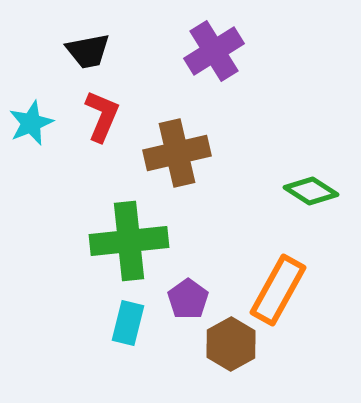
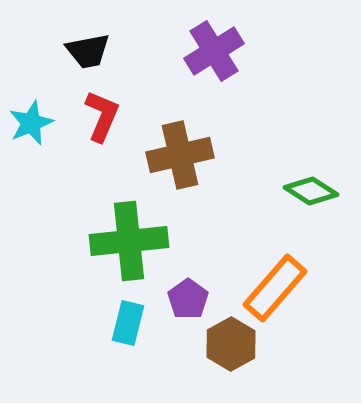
brown cross: moved 3 px right, 2 px down
orange rectangle: moved 3 px left, 2 px up; rotated 12 degrees clockwise
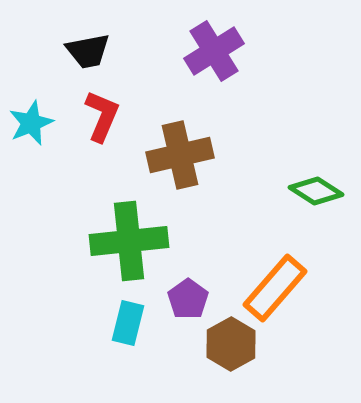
green diamond: moved 5 px right
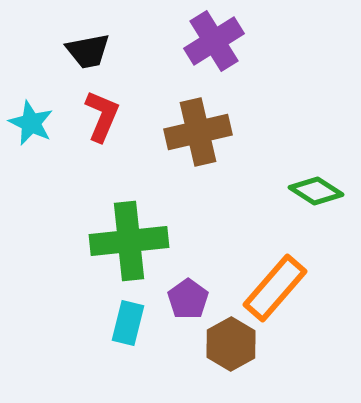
purple cross: moved 10 px up
cyan star: rotated 24 degrees counterclockwise
brown cross: moved 18 px right, 23 px up
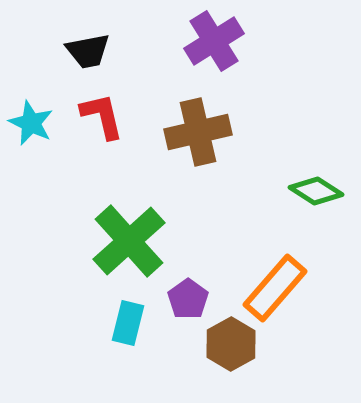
red L-shape: rotated 36 degrees counterclockwise
green cross: rotated 36 degrees counterclockwise
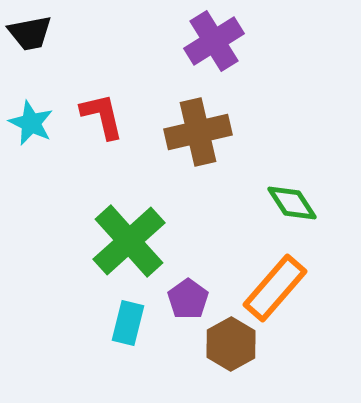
black trapezoid: moved 58 px left, 18 px up
green diamond: moved 24 px left, 12 px down; rotated 24 degrees clockwise
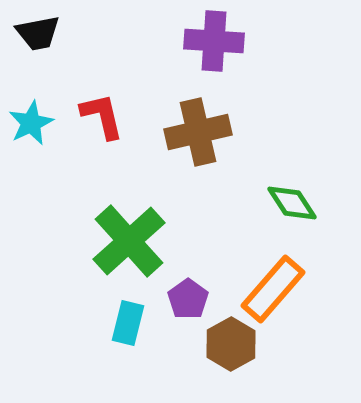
black trapezoid: moved 8 px right
purple cross: rotated 36 degrees clockwise
cyan star: rotated 21 degrees clockwise
orange rectangle: moved 2 px left, 1 px down
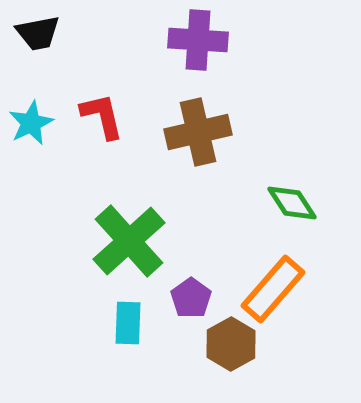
purple cross: moved 16 px left, 1 px up
purple pentagon: moved 3 px right, 1 px up
cyan rectangle: rotated 12 degrees counterclockwise
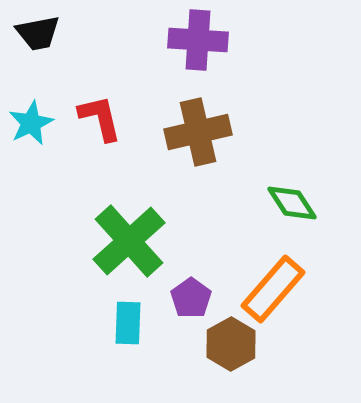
red L-shape: moved 2 px left, 2 px down
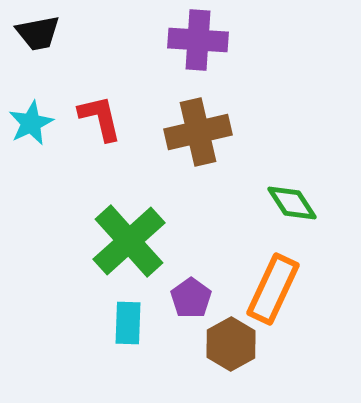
orange rectangle: rotated 16 degrees counterclockwise
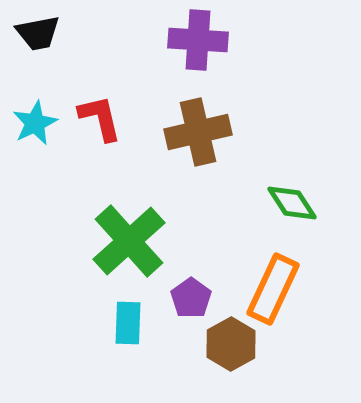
cyan star: moved 4 px right
